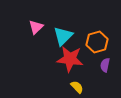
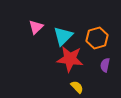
orange hexagon: moved 4 px up
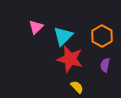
orange hexagon: moved 5 px right, 2 px up; rotated 15 degrees counterclockwise
red star: rotated 8 degrees clockwise
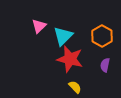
pink triangle: moved 3 px right, 1 px up
yellow semicircle: moved 2 px left
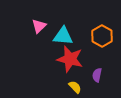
cyan triangle: rotated 50 degrees clockwise
purple semicircle: moved 8 px left, 10 px down
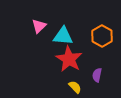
red star: moved 1 px left; rotated 16 degrees clockwise
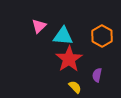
red star: rotated 8 degrees clockwise
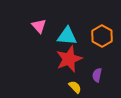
pink triangle: rotated 28 degrees counterclockwise
cyan triangle: moved 4 px right
red star: rotated 12 degrees clockwise
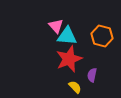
pink triangle: moved 17 px right
orange hexagon: rotated 15 degrees counterclockwise
purple semicircle: moved 5 px left
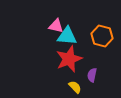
pink triangle: rotated 35 degrees counterclockwise
